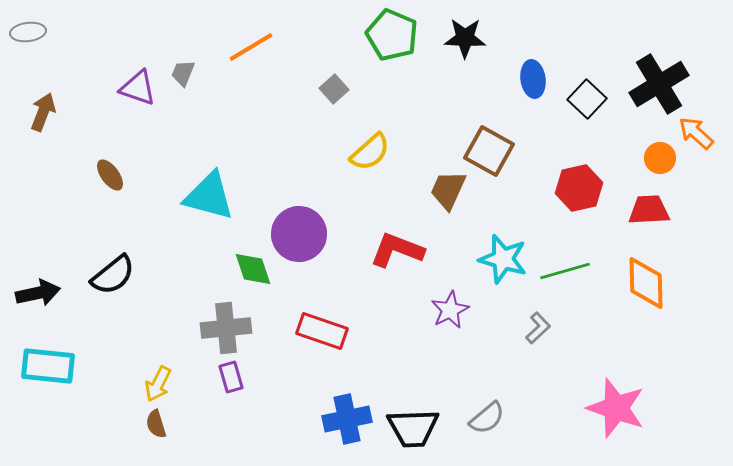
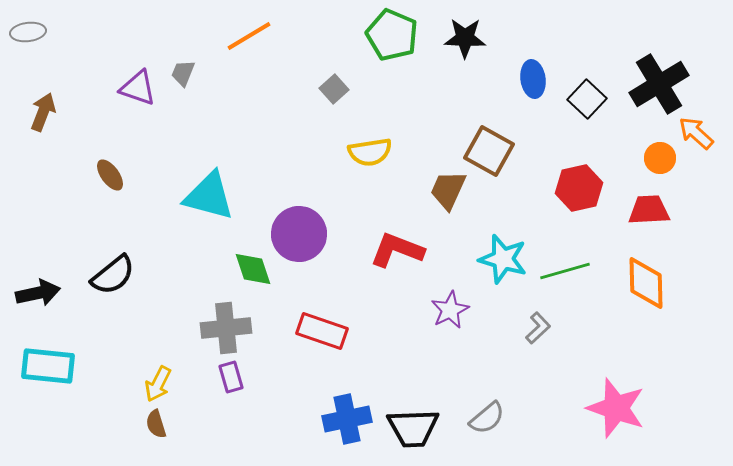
orange line: moved 2 px left, 11 px up
yellow semicircle: rotated 33 degrees clockwise
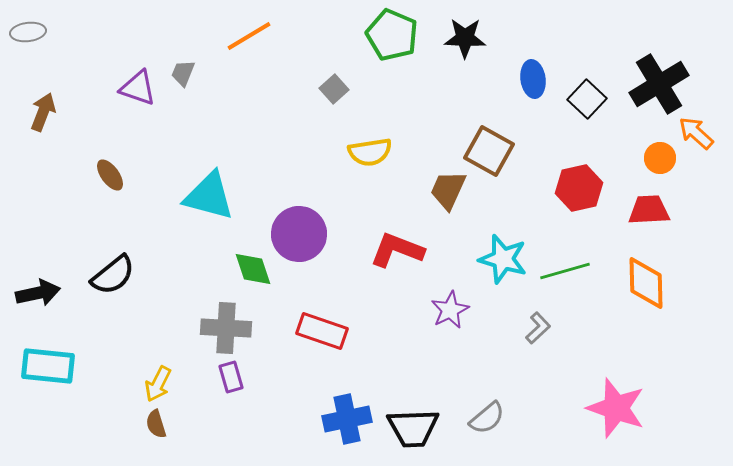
gray cross: rotated 9 degrees clockwise
